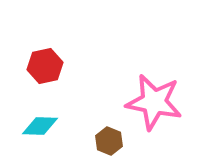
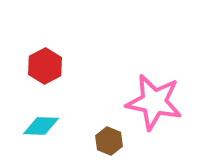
red hexagon: rotated 16 degrees counterclockwise
cyan diamond: moved 1 px right
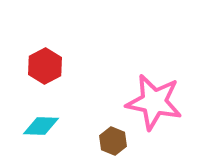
brown hexagon: moved 4 px right
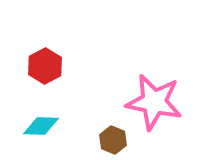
brown hexagon: moved 1 px up
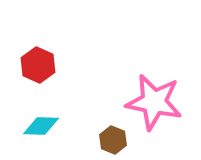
red hexagon: moved 7 px left, 1 px up; rotated 8 degrees counterclockwise
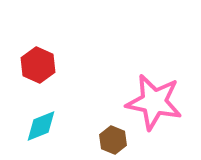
cyan diamond: rotated 24 degrees counterclockwise
